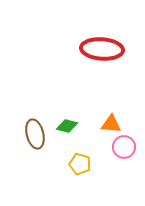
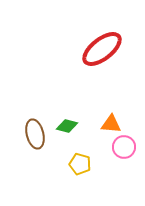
red ellipse: rotated 42 degrees counterclockwise
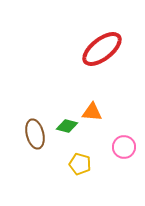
orange triangle: moved 19 px left, 12 px up
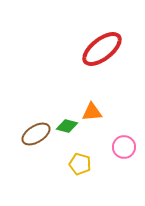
orange triangle: rotated 10 degrees counterclockwise
brown ellipse: moved 1 px right; rotated 72 degrees clockwise
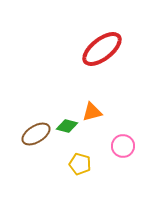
orange triangle: rotated 10 degrees counterclockwise
pink circle: moved 1 px left, 1 px up
